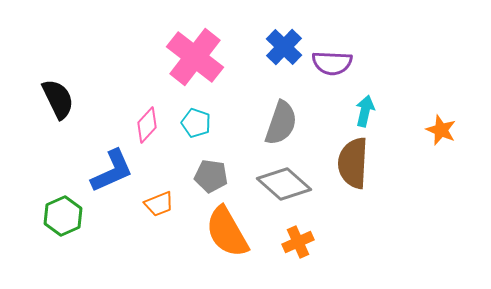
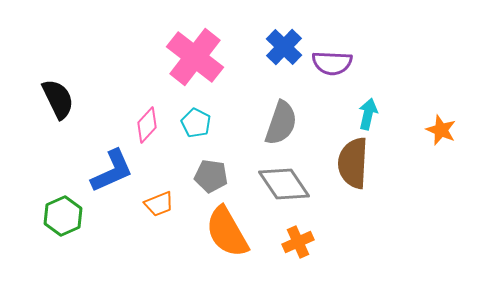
cyan arrow: moved 3 px right, 3 px down
cyan pentagon: rotated 8 degrees clockwise
gray diamond: rotated 14 degrees clockwise
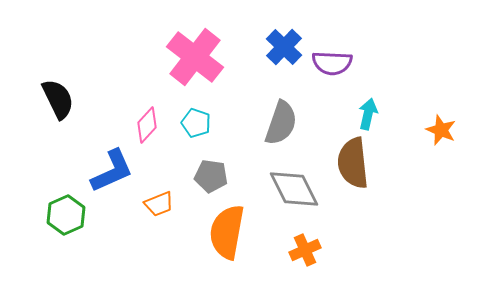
cyan pentagon: rotated 8 degrees counterclockwise
brown semicircle: rotated 9 degrees counterclockwise
gray diamond: moved 10 px right, 5 px down; rotated 8 degrees clockwise
green hexagon: moved 3 px right, 1 px up
orange semicircle: rotated 40 degrees clockwise
orange cross: moved 7 px right, 8 px down
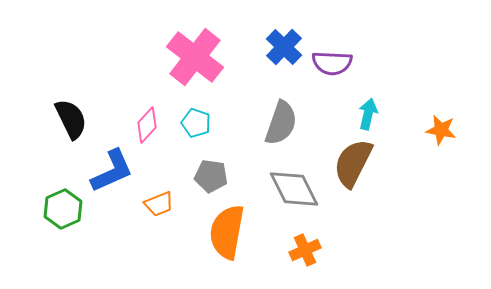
black semicircle: moved 13 px right, 20 px down
orange star: rotated 12 degrees counterclockwise
brown semicircle: rotated 33 degrees clockwise
green hexagon: moved 3 px left, 6 px up
